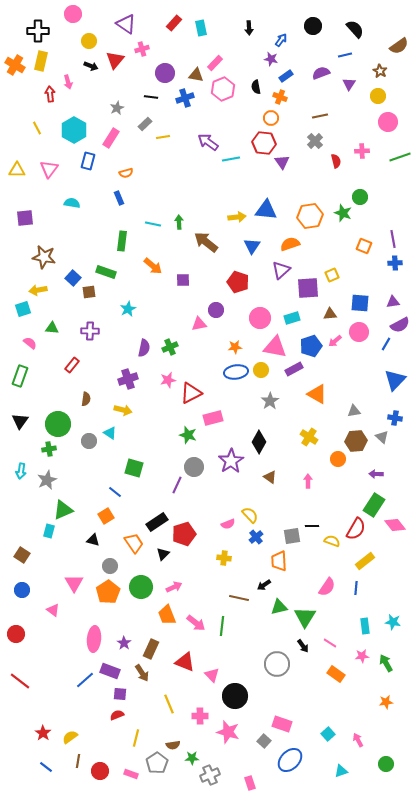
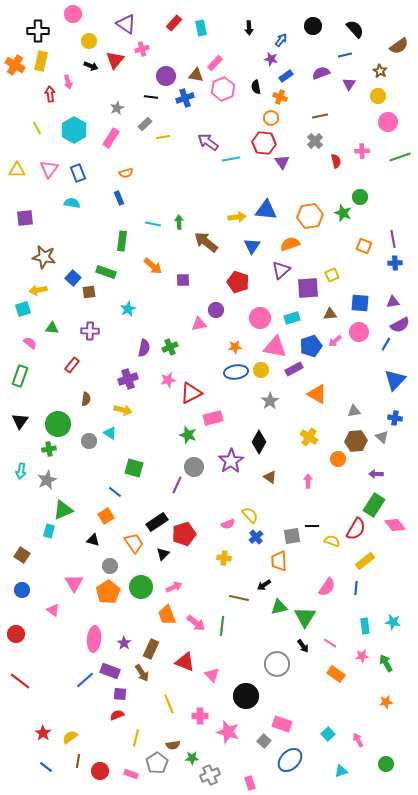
purple circle at (165, 73): moved 1 px right, 3 px down
blue rectangle at (88, 161): moved 10 px left, 12 px down; rotated 36 degrees counterclockwise
black circle at (235, 696): moved 11 px right
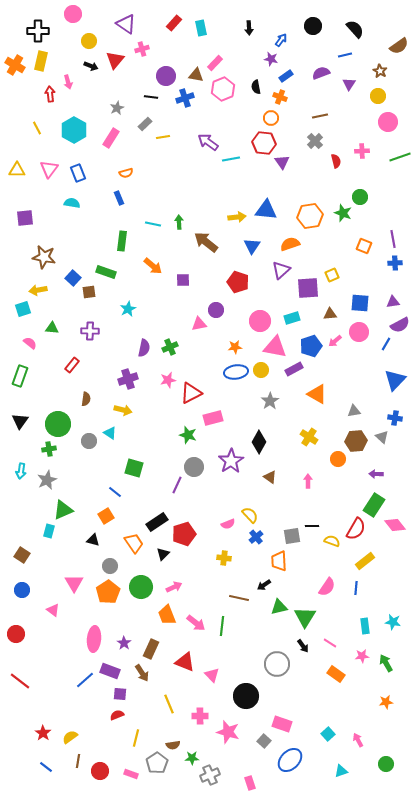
pink circle at (260, 318): moved 3 px down
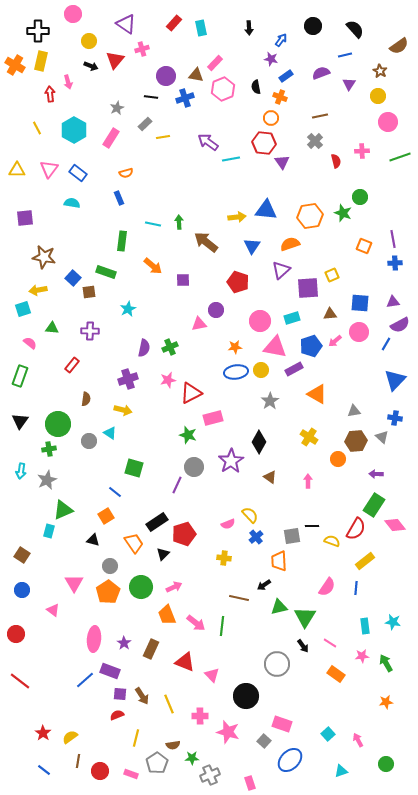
blue rectangle at (78, 173): rotated 30 degrees counterclockwise
brown arrow at (142, 673): moved 23 px down
blue line at (46, 767): moved 2 px left, 3 px down
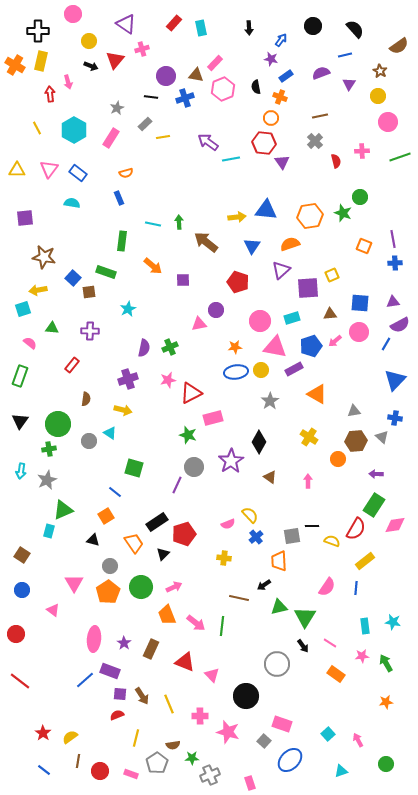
pink diamond at (395, 525): rotated 60 degrees counterclockwise
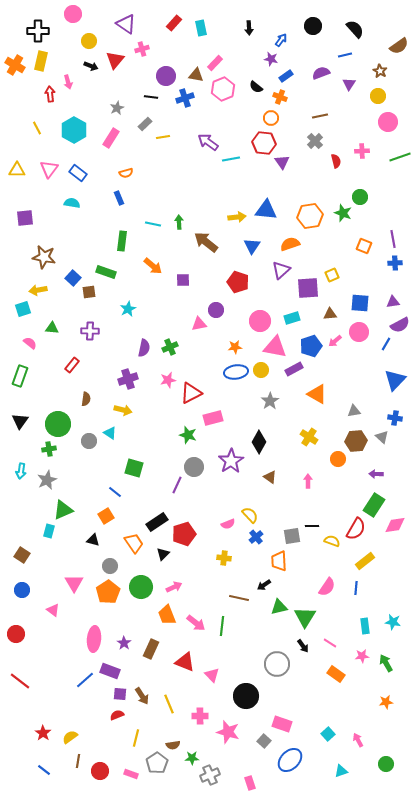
black semicircle at (256, 87): rotated 40 degrees counterclockwise
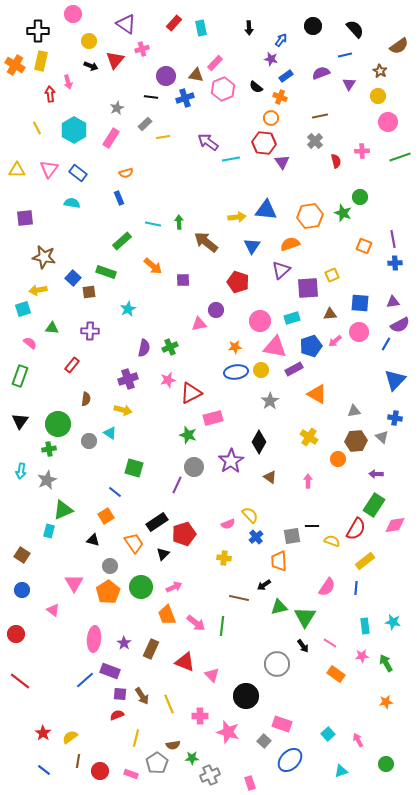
green rectangle at (122, 241): rotated 42 degrees clockwise
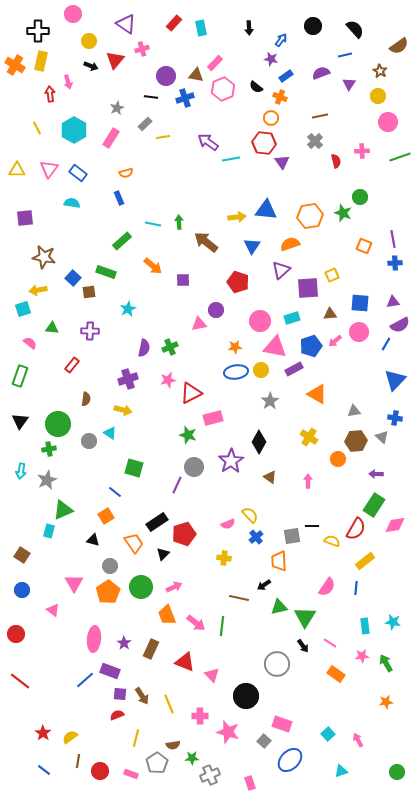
green circle at (386, 764): moved 11 px right, 8 px down
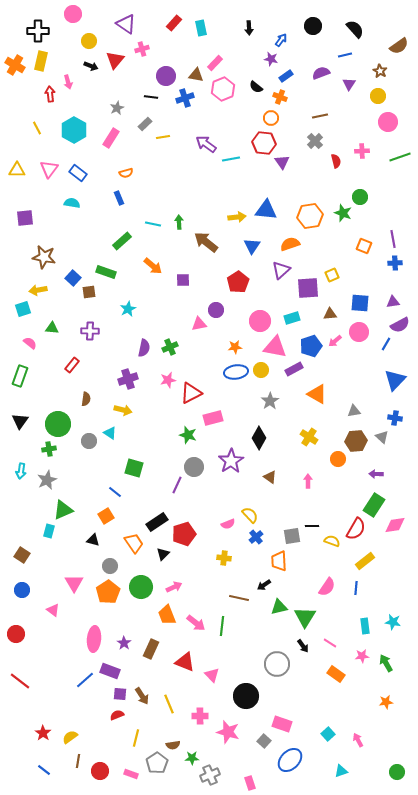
purple arrow at (208, 142): moved 2 px left, 2 px down
red pentagon at (238, 282): rotated 20 degrees clockwise
black diamond at (259, 442): moved 4 px up
